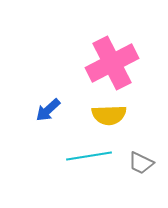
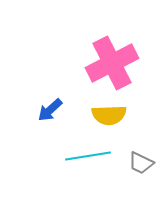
blue arrow: moved 2 px right
cyan line: moved 1 px left
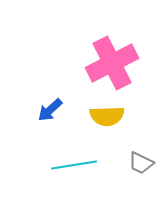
yellow semicircle: moved 2 px left, 1 px down
cyan line: moved 14 px left, 9 px down
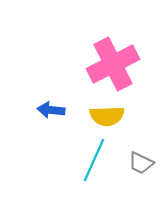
pink cross: moved 1 px right, 1 px down
blue arrow: moved 1 px right; rotated 48 degrees clockwise
cyan line: moved 20 px right, 5 px up; rotated 57 degrees counterclockwise
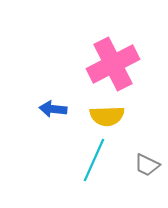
blue arrow: moved 2 px right, 1 px up
gray trapezoid: moved 6 px right, 2 px down
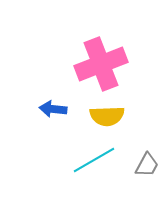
pink cross: moved 12 px left; rotated 6 degrees clockwise
cyan line: rotated 36 degrees clockwise
gray trapezoid: rotated 88 degrees counterclockwise
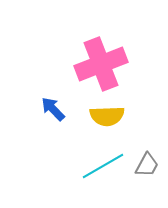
blue arrow: rotated 40 degrees clockwise
cyan line: moved 9 px right, 6 px down
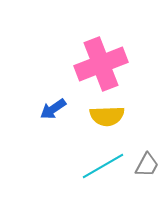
blue arrow: rotated 80 degrees counterclockwise
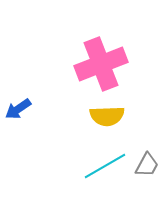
blue arrow: moved 35 px left
cyan line: moved 2 px right
